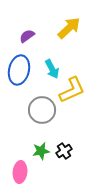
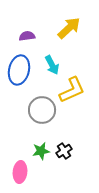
purple semicircle: rotated 28 degrees clockwise
cyan arrow: moved 4 px up
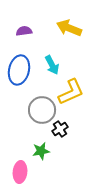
yellow arrow: rotated 115 degrees counterclockwise
purple semicircle: moved 3 px left, 5 px up
yellow L-shape: moved 1 px left, 2 px down
black cross: moved 4 px left, 22 px up
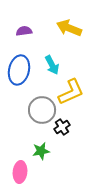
black cross: moved 2 px right, 2 px up
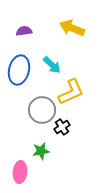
yellow arrow: moved 3 px right
cyan arrow: rotated 18 degrees counterclockwise
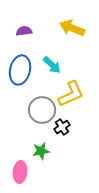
blue ellipse: moved 1 px right
yellow L-shape: moved 2 px down
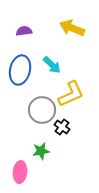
black cross: rotated 21 degrees counterclockwise
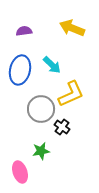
gray circle: moved 1 px left, 1 px up
pink ellipse: rotated 25 degrees counterclockwise
